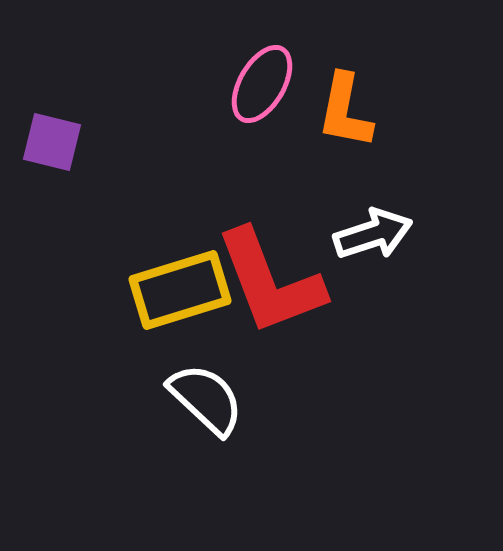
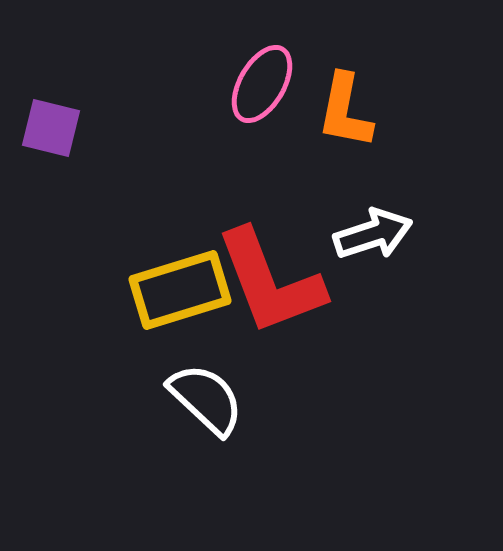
purple square: moved 1 px left, 14 px up
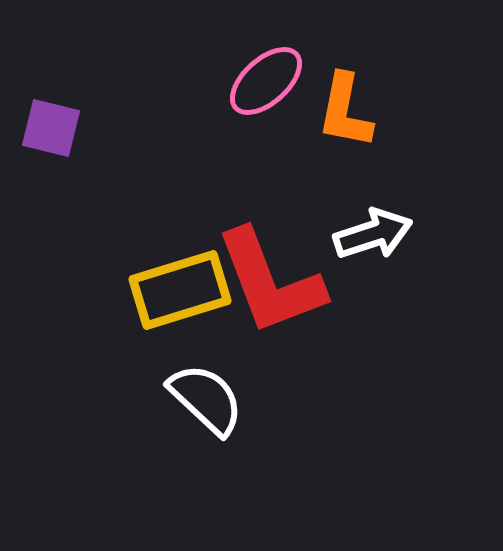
pink ellipse: moved 4 px right, 3 px up; rotated 18 degrees clockwise
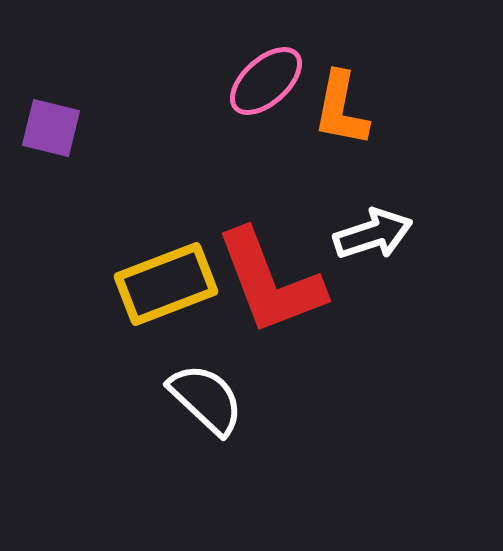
orange L-shape: moved 4 px left, 2 px up
yellow rectangle: moved 14 px left, 6 px up; rotated 4 degrees counterclockwise
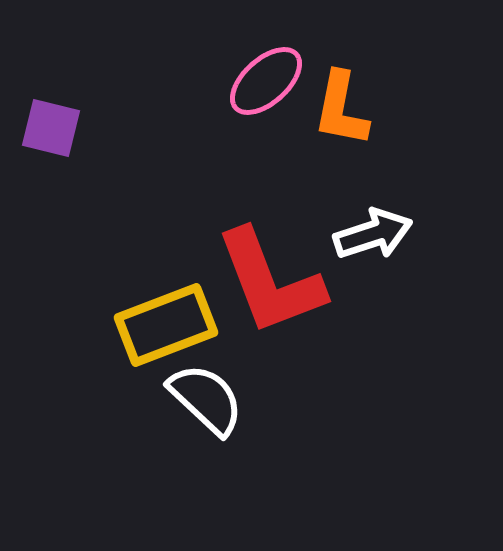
yellow rectangle: moved 41 px down
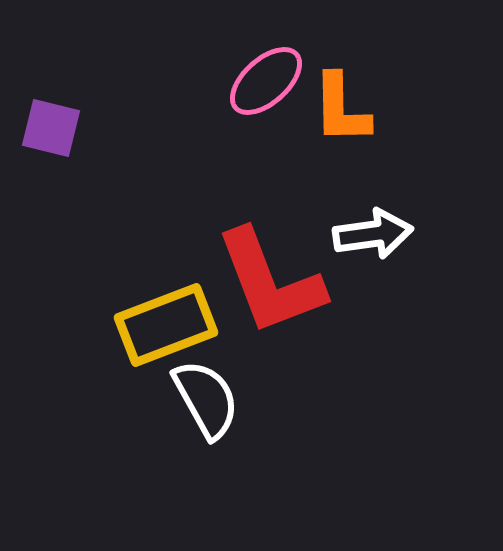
orange L-shape: rotated 12 degrees counterclockwise
white arrow: rotated 10 degrees clockwise
white semicircle: rotated 18 degrees clockwise
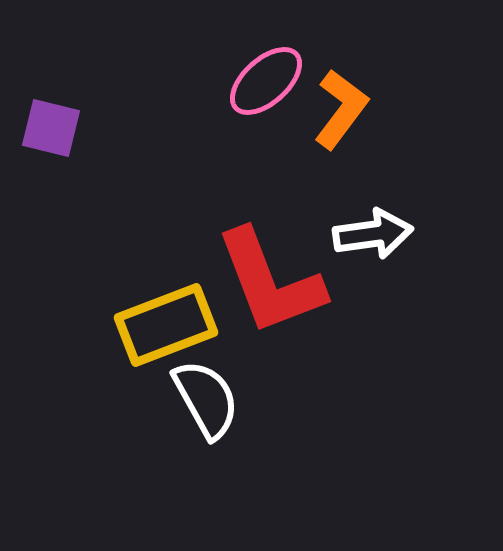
orange L-shape: rotated 142 degrees counterclockwise
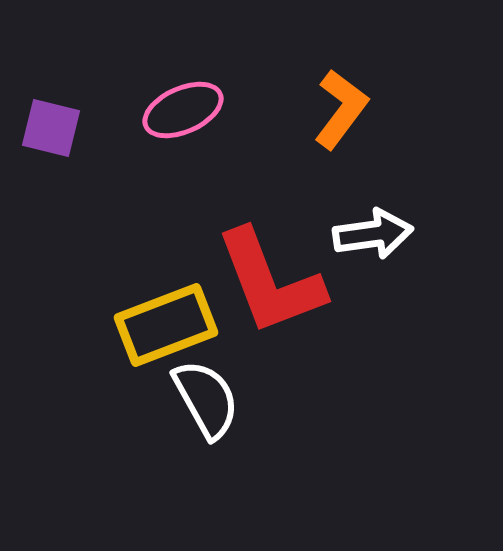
pink ellipse: moved 83 px left, 29 px down; rotated 18 degrees clockwise
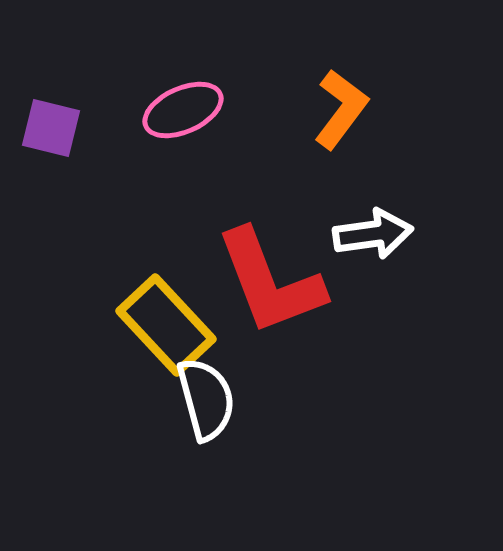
yellow rectangle: rotated 68 degrees clockwise
white semicircle: rotated 14 degrees clockwise
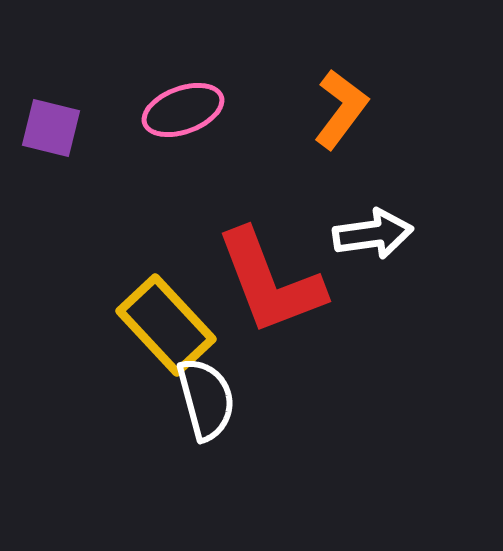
pink ellipse: rotated 4 degrees clockwise
